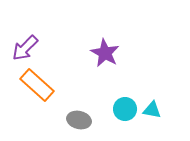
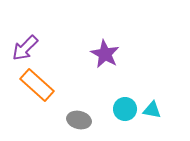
purple star: moved 1 px down
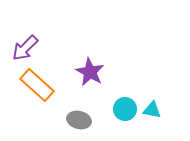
purple star: moved 15 px left, 18 px down
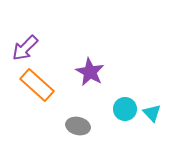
cyan triangle: moved 3 px down; rotated 36 degrees clockwise
gray ellipse: moved 1 px left, 6 px down
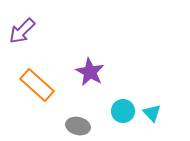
purple arrow: moved 3 px left, 17 px up
cyan circle: moved 2 px left, 2 px down
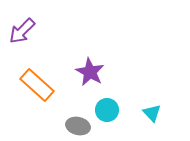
cyan circle: moved 16 px left, 1 px up
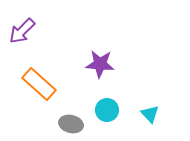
purple star: moved 10 px right, 8 px up; rotated 24 degrees counterclockwise
orange rectangle: moved 2 px right, 1 px up
cyan triangle: moved 2 px left, 1 px down
gray ellipse: moved 7 px left, 2 px up
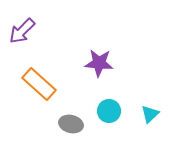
purple star: moved 1 px left, 1 px up
cyan circle: moved 2 px right, 1 px down
cyan triangle: rotated 30 degrees clockwise
